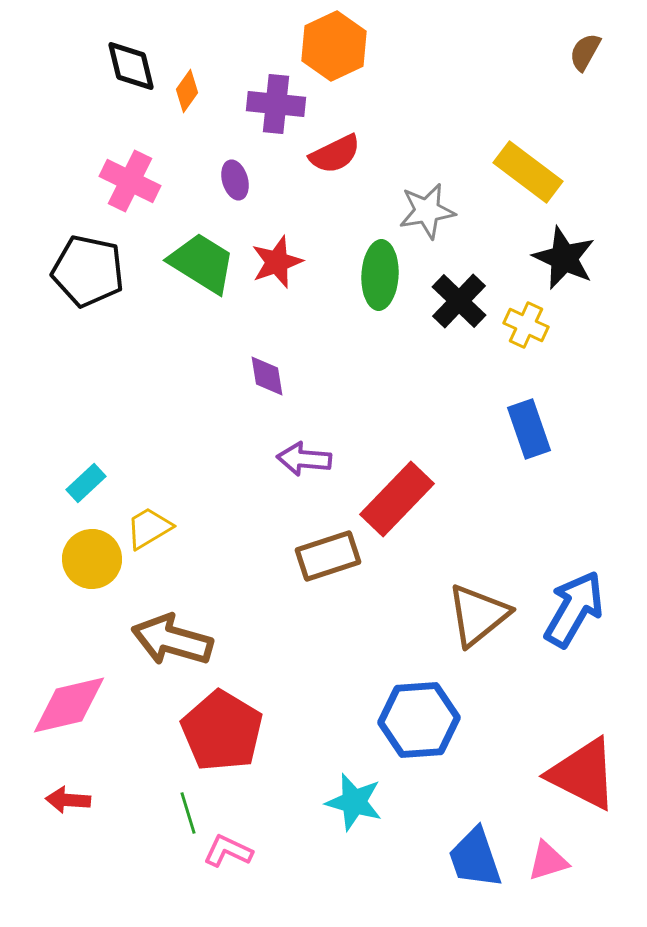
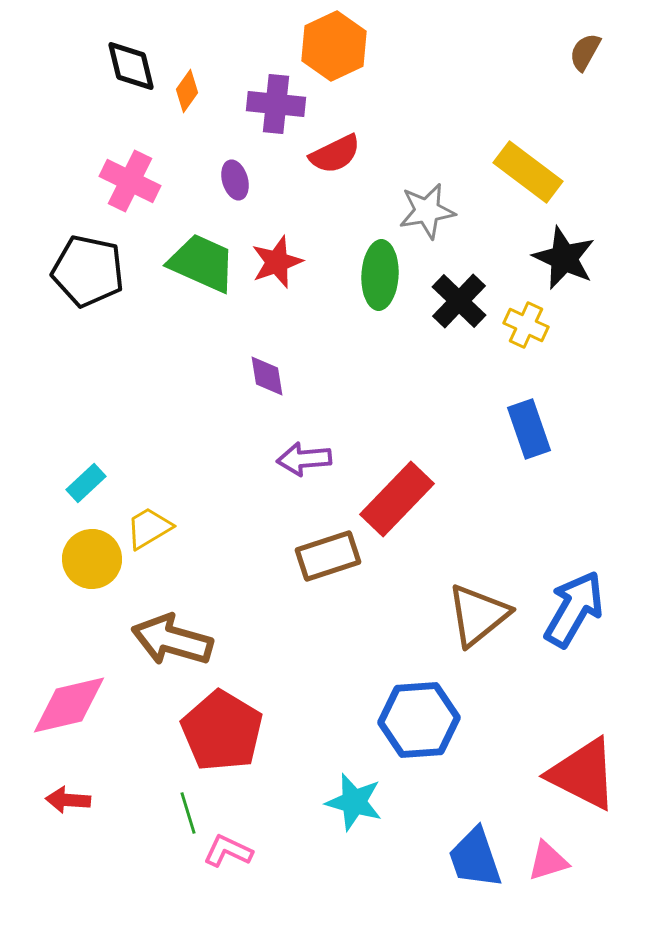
green trapezoid: rotated 8 degrees counterclockwise
purple arrow: rotated 10 degrees counterclockwise
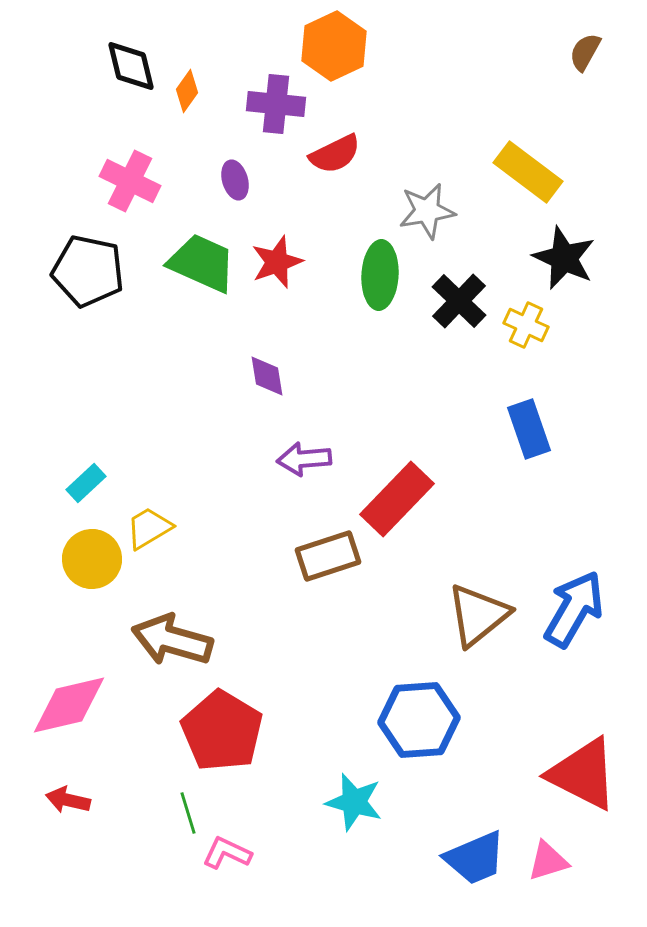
red arrow: rotated 9 degrees clockwise
pink L-shape: moved 1 px left, 2 px down
blue trapezoid: rotated 94 degrees counterclockwise
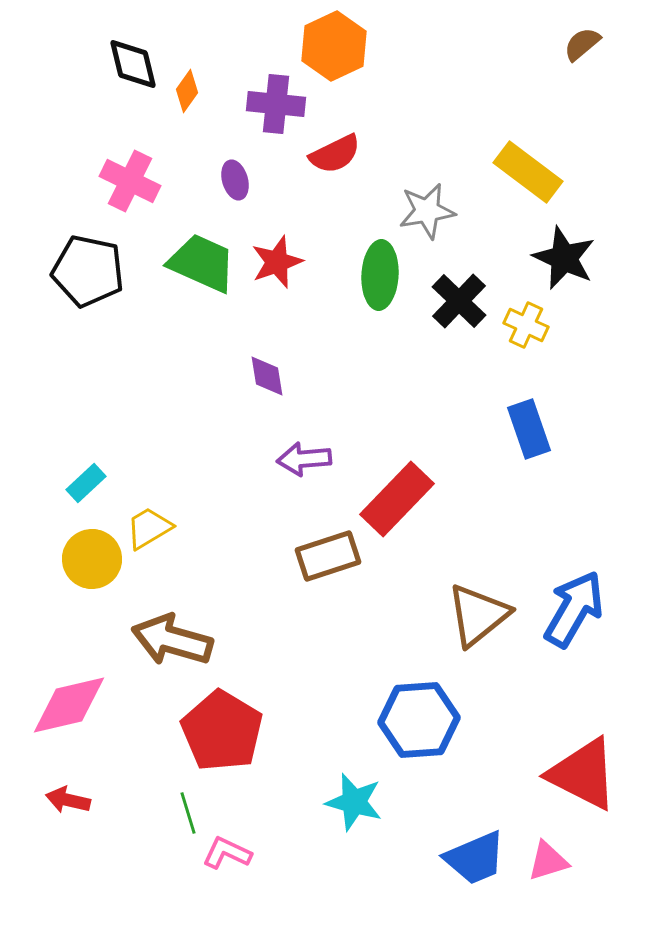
brown semicircle: moved 3 px left, 8 px up; rotated 21 degrees clockwise
black diamond: moved 2 px right, 2 px up
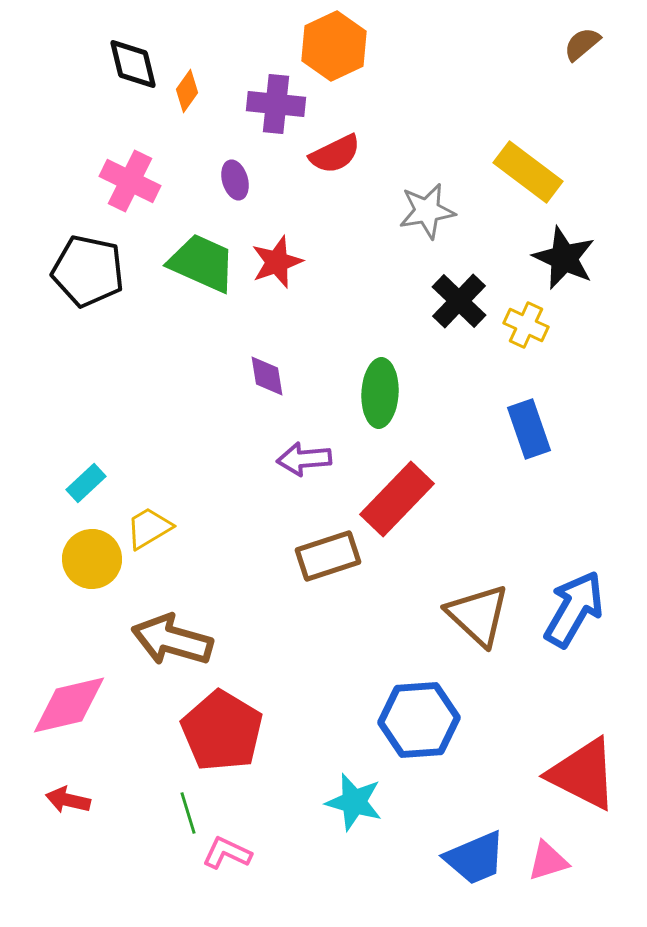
green ellipse: moved 118 px down
brown triangle: rotated 38 degrees counterclockwise
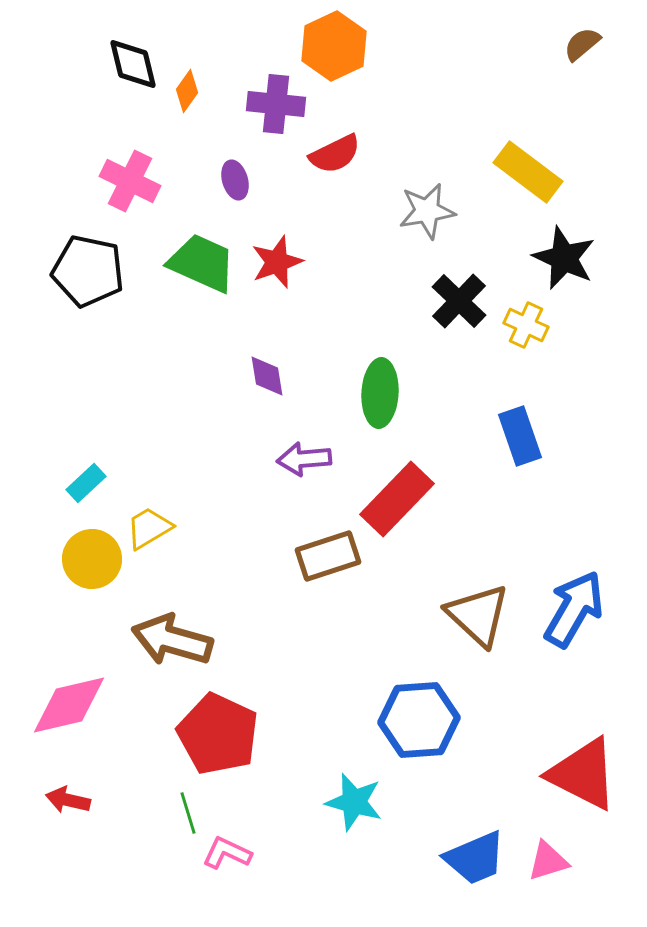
blue rectangle: moved 9 px left, 7 px down
red pentagon: moved 4 px left, 3 px down; rotated 6 degrees counterclockwise
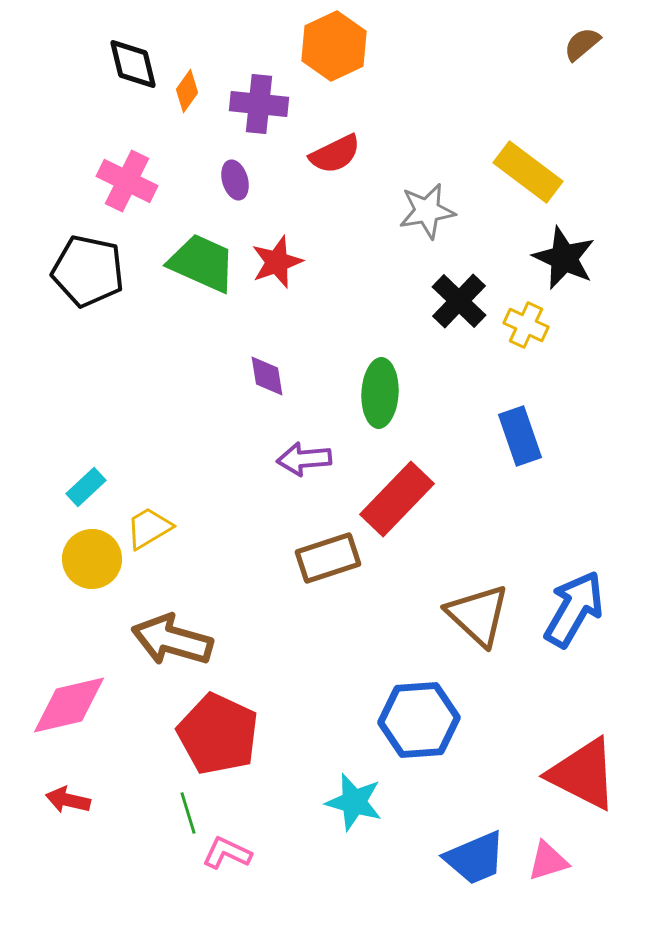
purple cross: moved 17 px left
pink cross: moved 3 px left
cyan rectangle: moved 4 px down
brown rectangle: moved 2 px down
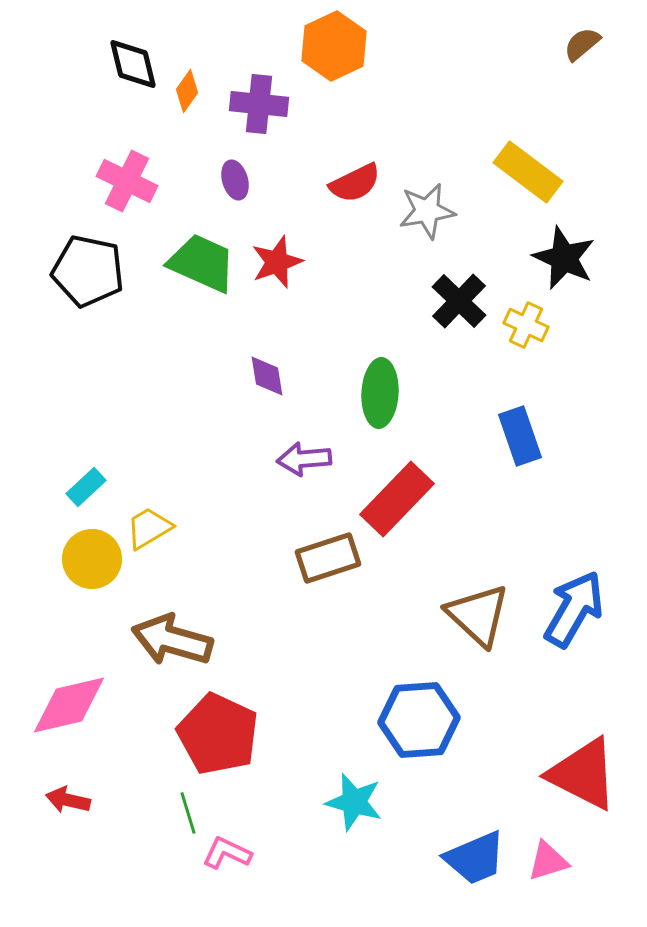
red semicircle: moved 20 px right, 29 px down
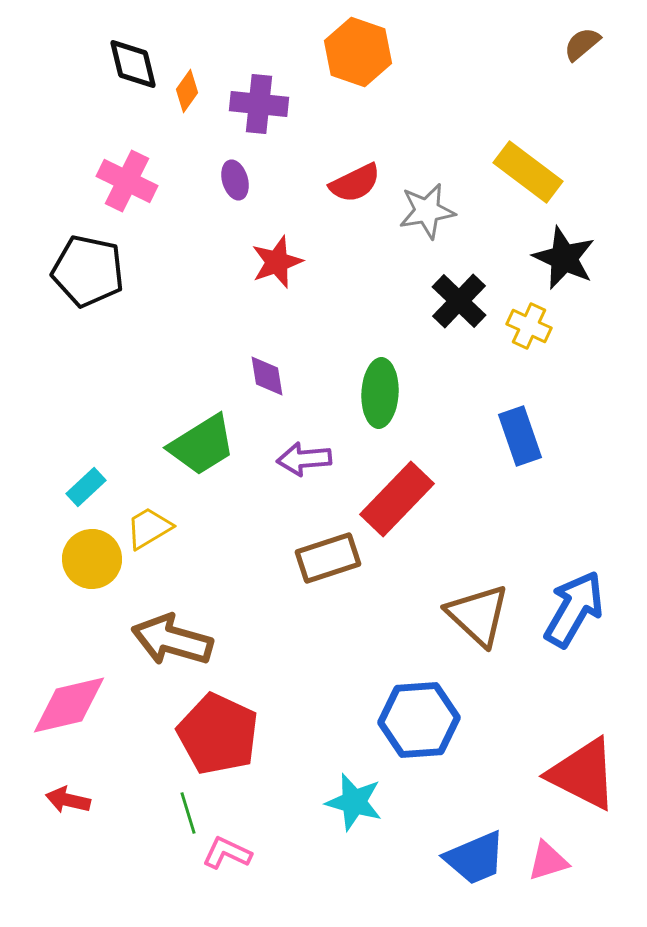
orange hexagon: moved 24 px right, 6 px down; rotated 16 degrees counterclockwise
green trapezoid: moved 182 px down; rotated 124 degrees clockwise
yellow cross: moved 3 px right, 1 px down
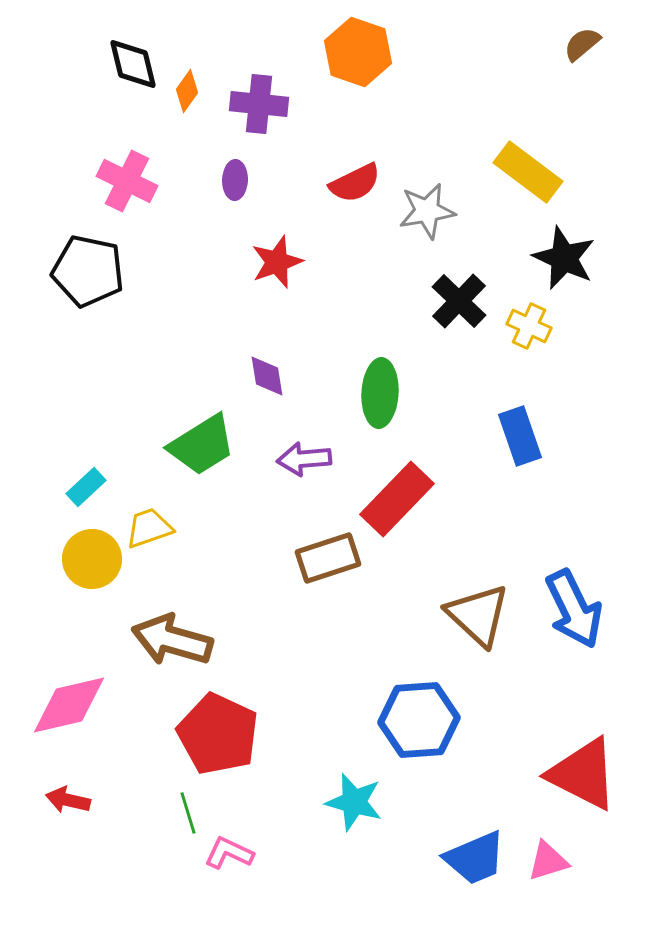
purple ellipse: rotated 18 degrees clockwise
yellow trapezoid: rotated 12 degrees clockwise
blue arrow: rotated 124 degrees clockwise
pink L-shape: moved 2 px right
